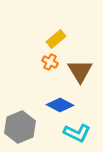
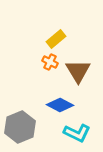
brown triangle: moved 2 px left
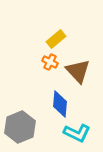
brown triangle: rotated 12 degrees counterclockwise
blue diamond: moved 1 px up; rotated 68 degrees clockwise
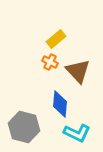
gray hexagon: moved 4 px right; rotated 24 degrees counterclockwise
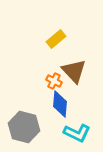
orange cross: moved 4 px right, 19 px down
brown triangle: moved 4 px left
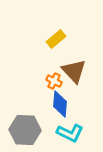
gray hexagon: moved 1 px right, 3 px down; rotated 12 degrees counterclockwise
cyan L-shape: moved 7 px left
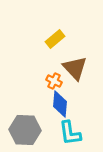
yellow rectangle: moved 1 px left
brown triangle: moved 1 px right, 3 px up
cyan L-shape: rotated 56 degrees clockwise
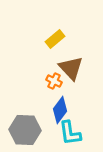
brown triangle: moved 4 px left
blue diamond: moved 6 px down; rotated 32 degrees clockwise
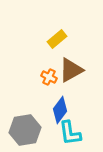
yellow rectangle: moved 2 px right
brown triangle: moved 2 px down; rotated 44 degrees clockwise
orange cross: moved 5 px left, 4 px up
gray hexagon: rotated 12 degrees counterclockwise
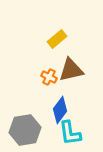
brown triangle: rotated 16 degrees clockwise
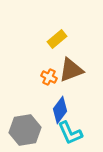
brown triangle: rotated 8 degrees counterclockwise
cyan L-shape: rotated 16 degrees counterclockwise
